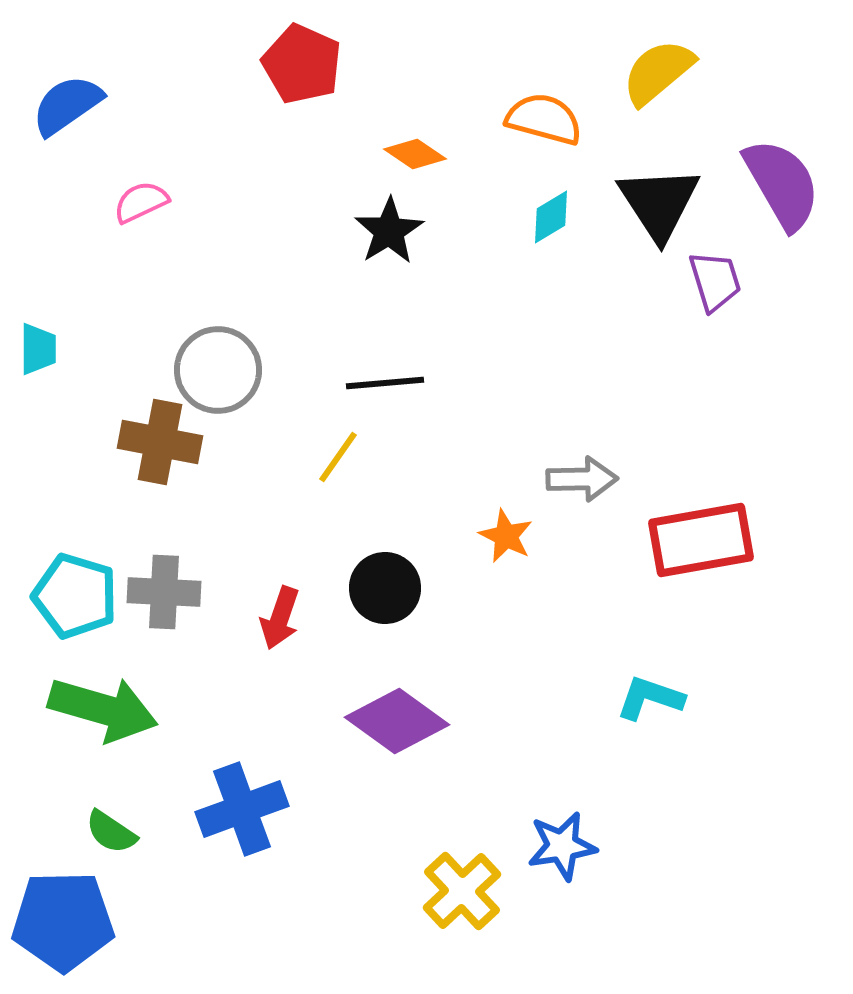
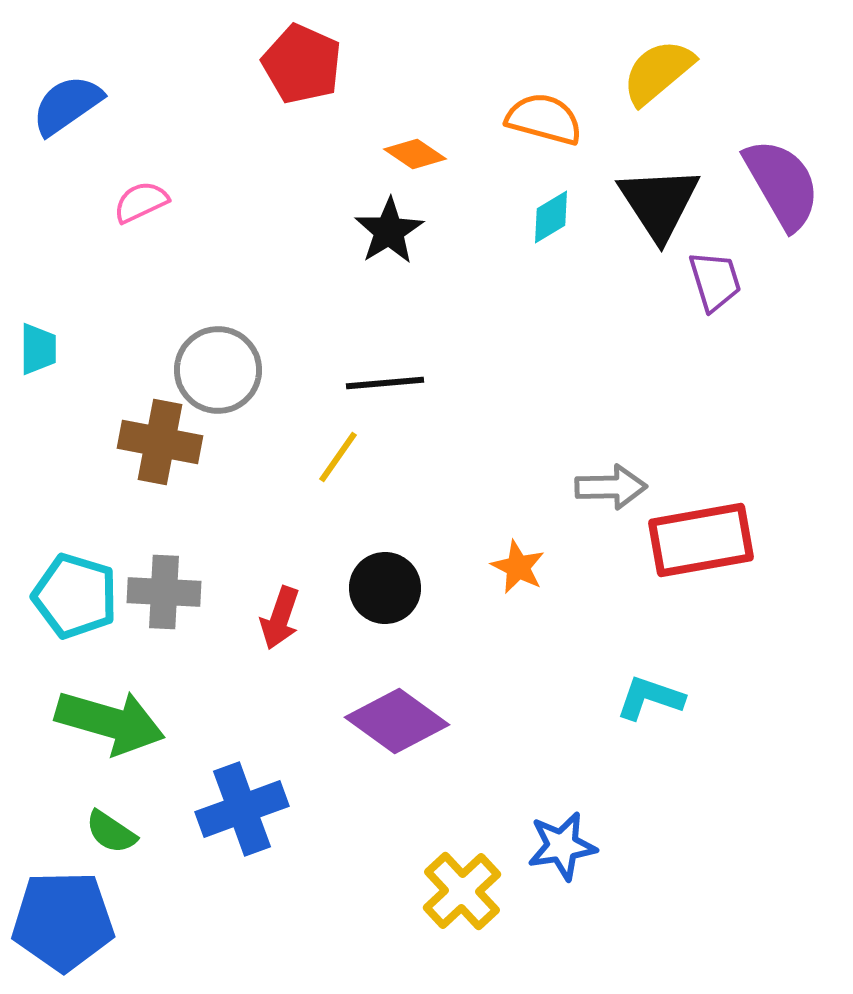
gray arrow: moved 29 px right, 8 px down
orange star: moved 12 px right, 31 px down
green arrow: moved 7 px right, 13 px down
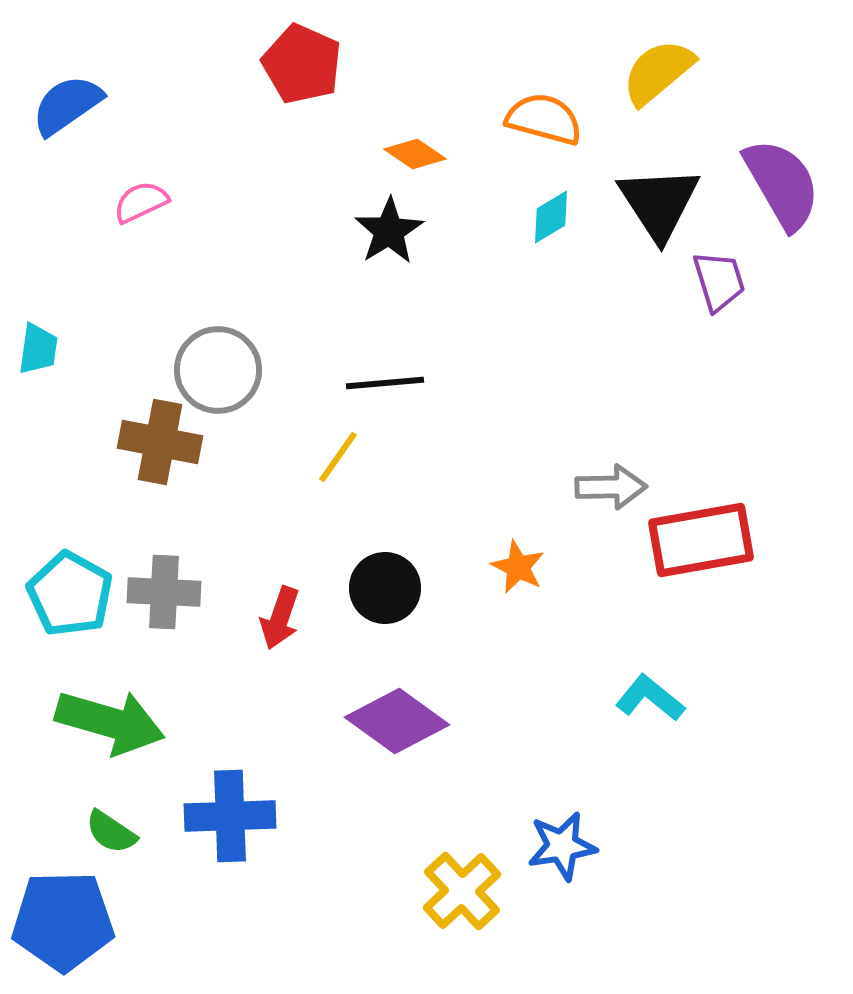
purple trapezoid: moved 4 px right
cyan trapezoid: rotated 8 degrees clockwise
cyan pentagon: moved 5 px left, 2 px up; rotated 12 degrees clockwise
cyan L-shape: rotated 20 degrees clockwise
blue cross: moved 12 px left, 7 px down; rotated 18 degrees clockwise
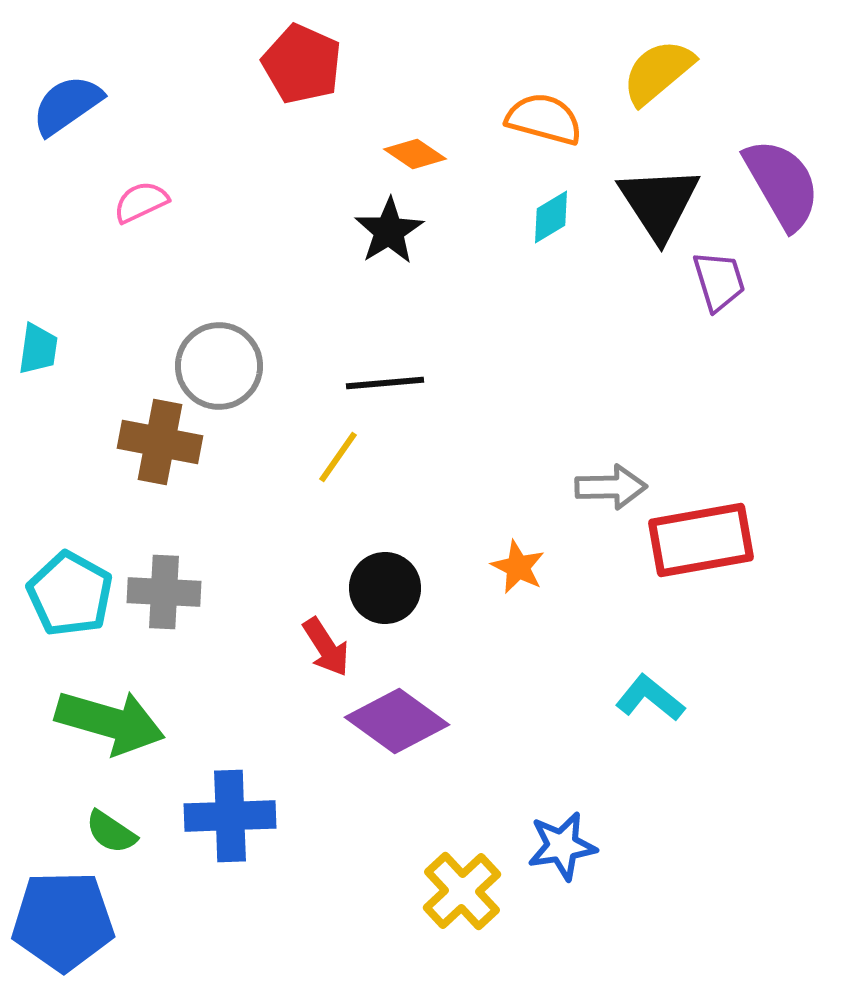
gray circle: moved 1 px right, 4 px up
red arrow: moved 46 px right, 29 px down; rotated 52 degrees counterclockwise
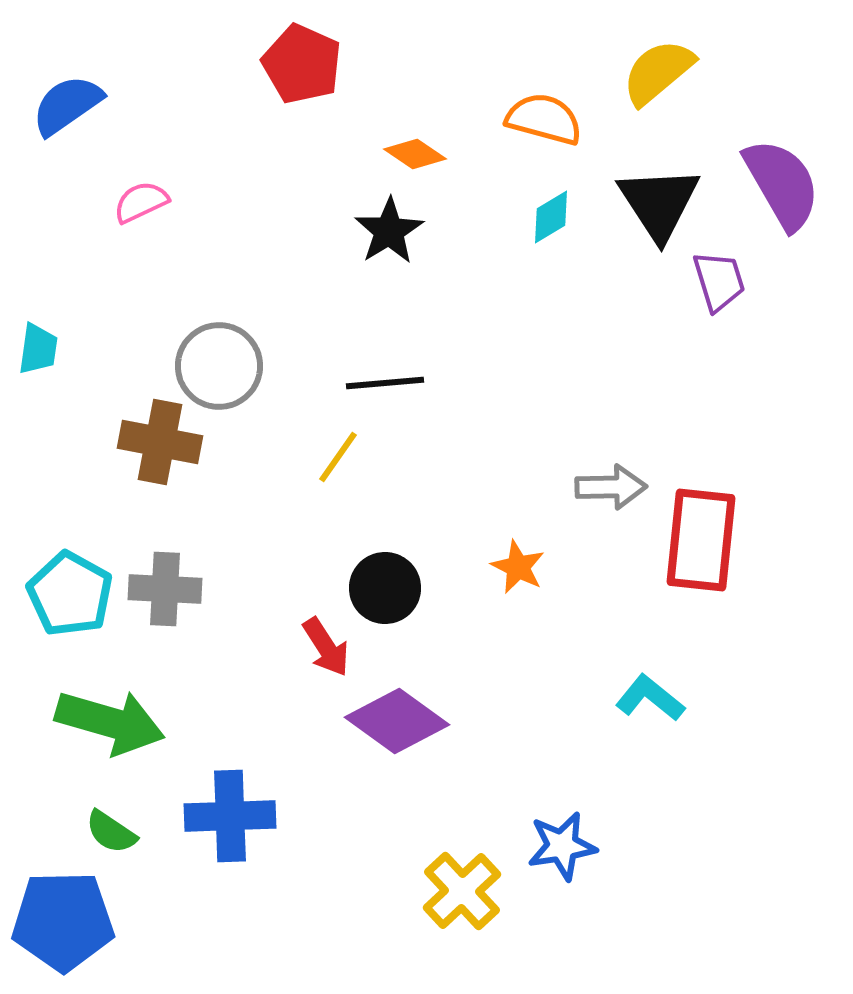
red rectangle: rotated 74 degrees counterclockwise
gray cross: moved 1 px right, 3 px up
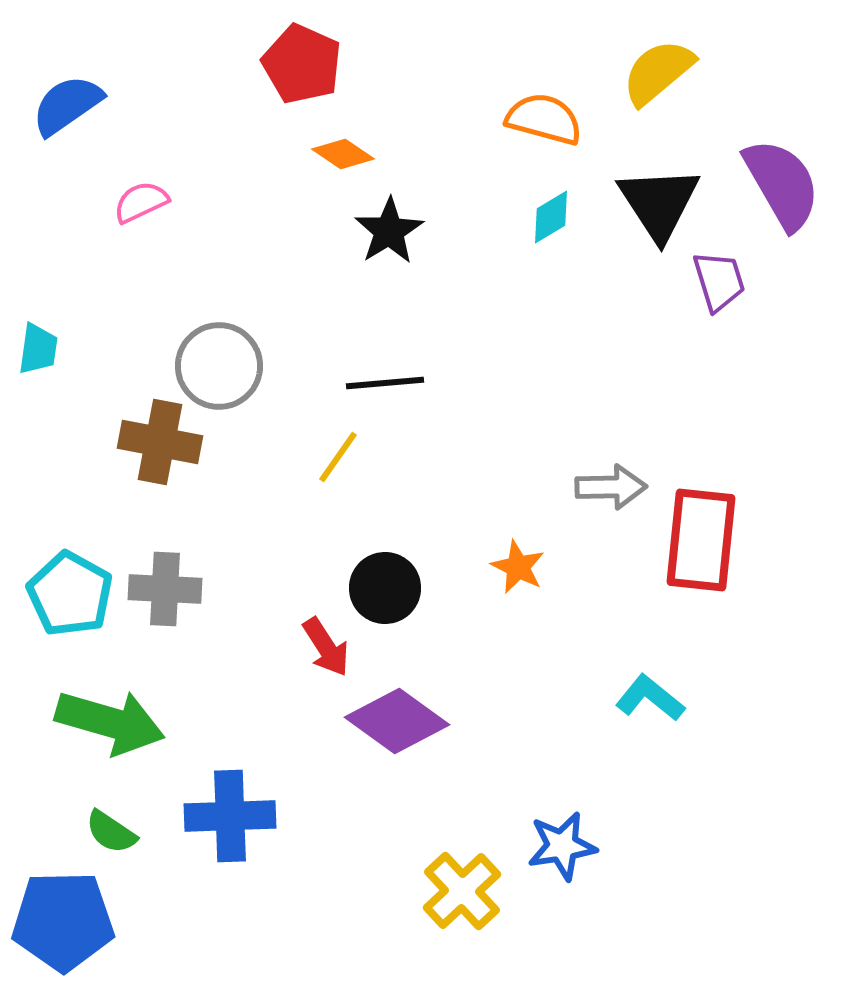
orange diamond: moved 72 px left
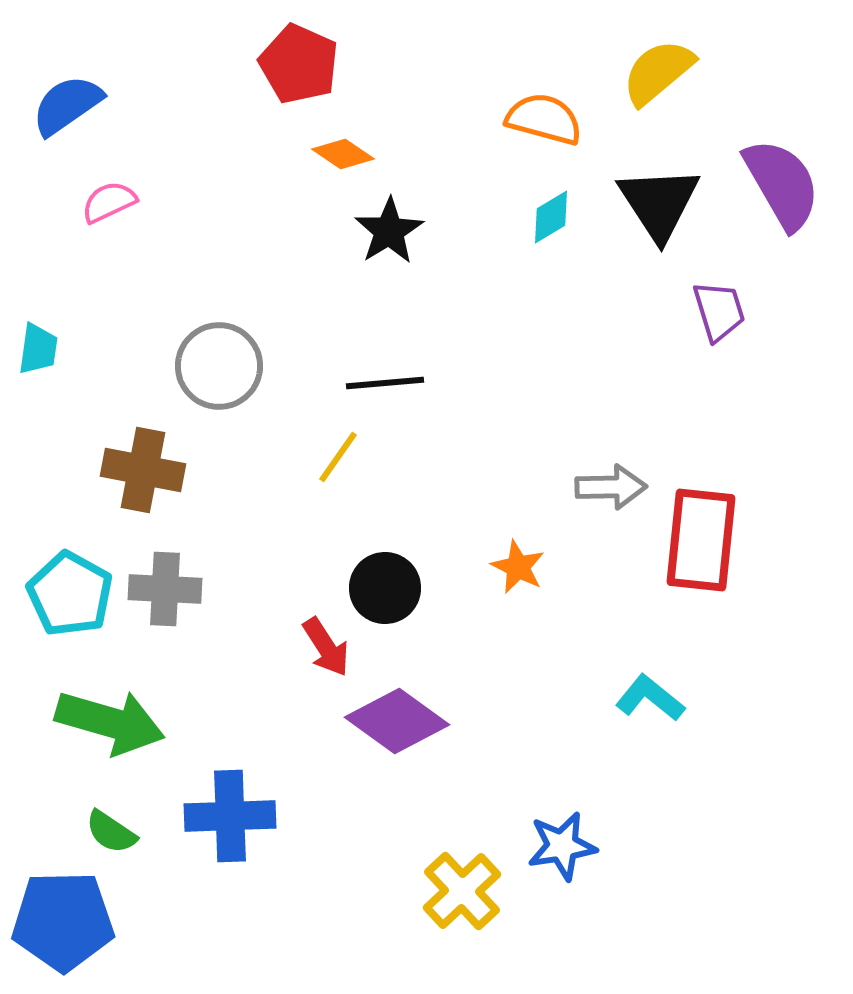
red pentagon: moved 3 px left
pink semicircle: moved 32 px left
purple trapezoid: moved 30 px down
brown cross: moved 17 px left, 28 px down
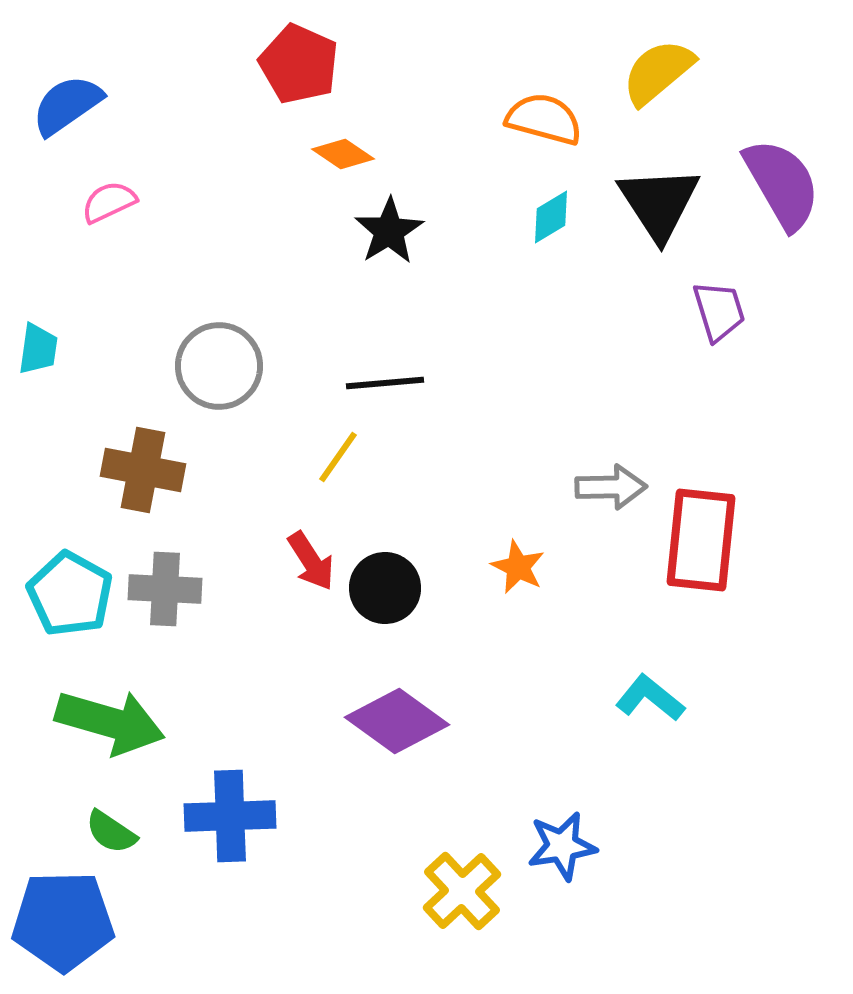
red arrow: moved 15 px left, 86 px up
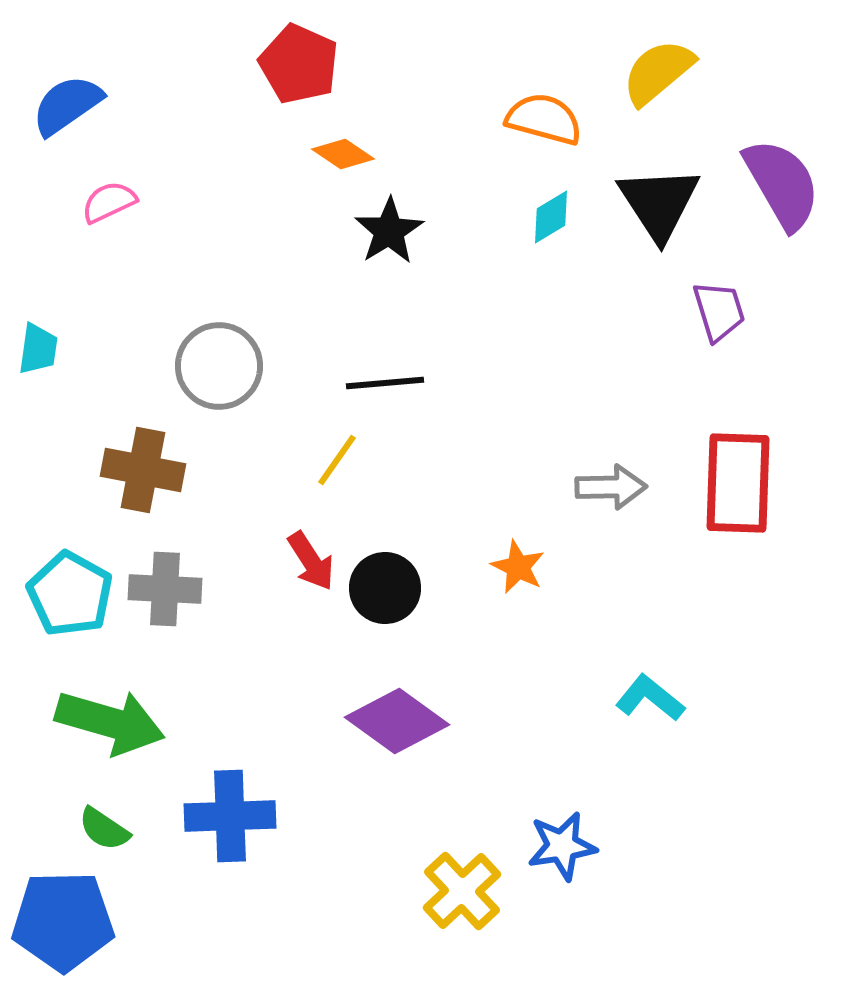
yellow line: moved 1 px left, 3 px down
red rectangle: moved 37 px right, 57 px up; rotated 4 degrees counterclockwise
green semicircle: moved 7 px left, 3 px up
